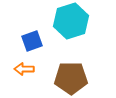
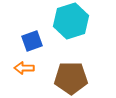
orange arrow: moved 1 px up
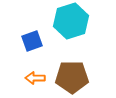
orange arrow: moved 11 px right, 10 px down
brown pentagon: moved 1 px right, 1 px up
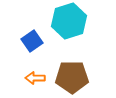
cyan hexagon: moved 2 px left
blue square: rotated 15 degrees counterclockwise
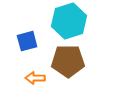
blue square: moved 5 px left; rotated 20 degrees clockwise
brown pentagon: moved 4 px left, 16 px up
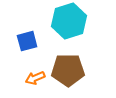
brown pentagon: moved 9 px down
orange arrow: rotated 24 degrees counterclockwise
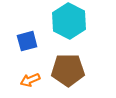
cyan hexagon: rotated 16 degrees counterclockwise
orange arrow: moved 5 px left, 2 px down
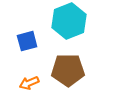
cyan hexagon: rotated 12 degrees clockwise
orange arrow: moved 1 px left, 3 px down
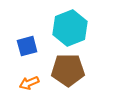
cyan hexagon: moved 1 px right, 7 px down
blue square: moved 5 px down
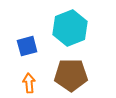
brown pentagon: moved 3 px right, 5 px down
orange arrow: rotated 108 degrees clockwise
